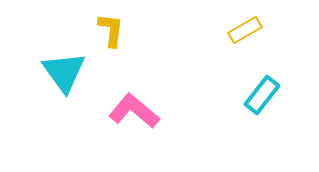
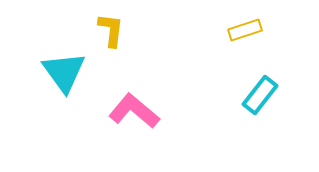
yellow rectangle: rotated 12 degrees clockwise
cyan rectangle: moved 2 px left
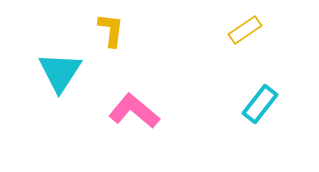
yellow rectangle: rotated 16 degrees counterclockwise
cyan triangle: moved 4 px left; rotated 9 degrees clockwise
cyan rectangle: moved 9 px down
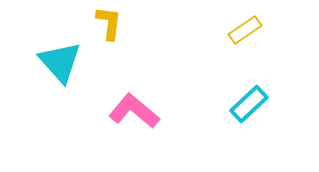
yellow L-shape: moved 2 px left, 7 px up
cyan triangle: moved 10 px up; rotated 15 degrees counterclockwise
cyan rectangle: moved 11 px left; rotated 9 degrees clockwise
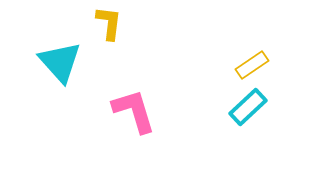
yellow rectangle: moved 7 px right, 35 px down
cyan rectangle: moved 1 px left, 3 px down
pink L-shape: rotated 33 degrees clockwise
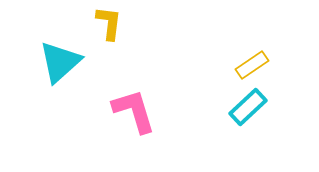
cyan triangle: rotated 30 degrees clockwise
